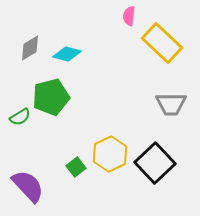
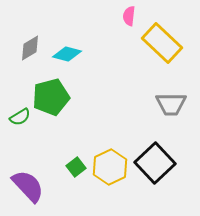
yellow hexagon: moved 13 px down
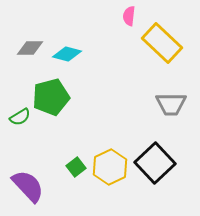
gray diamond: rotated 32 degrees clockwise
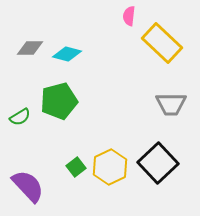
green pentagon: moved 8 px right, 4 px down
black square: moved 3 px right
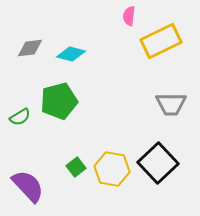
yellow rectangle: moved 1 px left, 2 px up; rotated 69 degrees counterclockwise
gray diamond: rotated 8 degrees counterclockwise
cyan diamond: moved 4 px right
yellow hexagon: moved 2 px right, 2 px down; rotated 24 degrees counterclockwise
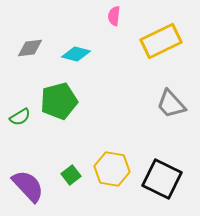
pink semicircle: moved 15 px left
cyan diamond: moved 5 px right
gray trapezoid: rotated 48 degrees clockwise
black square: moved 4 px right, 16 px down; rotated 21 degrees counterclockwise
green square: moved 5 px left, 8 px down
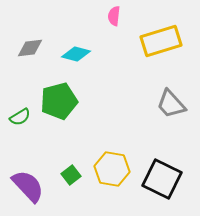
yellow rectangle: rotated 9 degrees clockwise
